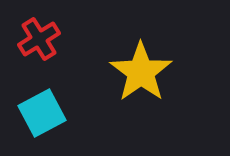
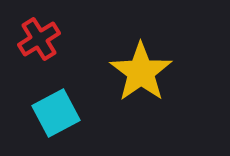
cyan square: moved 14 px right
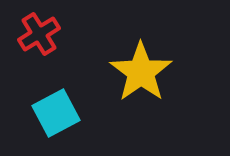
red cross: moved 5 px up
